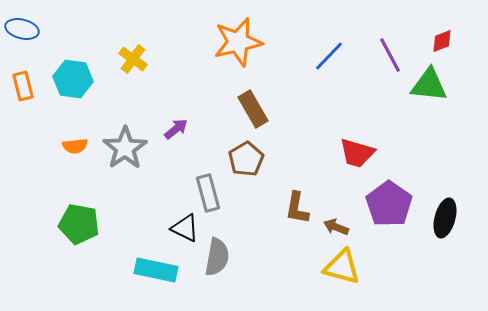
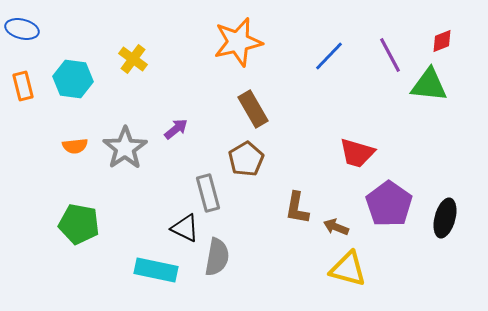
yellow triangle: moved 6 px right, 2 px down
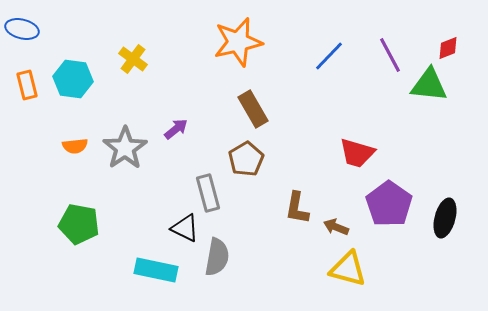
red diamond: moved 6 px right, 7 px down
orange rectangle: moved 4 px right, 1 px up
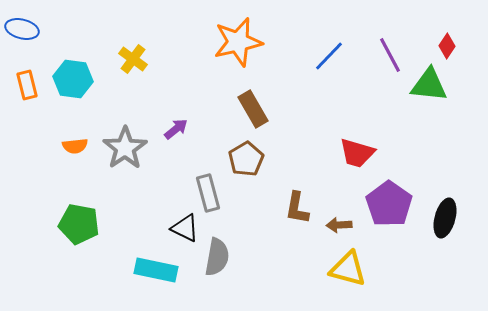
red diamond: moved 1 px left, 2 px up; rotated 35 degrees counterclockwise
brown arrow: moved 3 px right, 2 px up; rotated 25 degrees counterclockwise
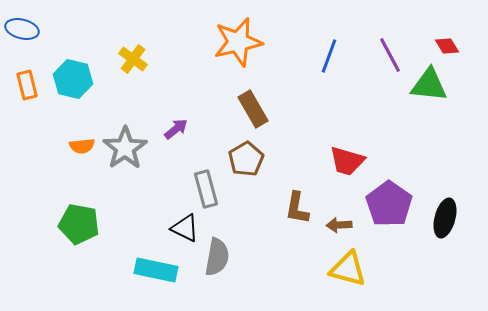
red diamond: rotated 65 degrees counterclockwise
blue line: rotated 24 degrees counterclockwise
cyan hexagon: rotated 6 degrees clockwise
orange semicircle: moved 7 px right
red trapezoid: moved 10 px left, 8 px down
gray rectangle: moved 2 px left, 4 px up
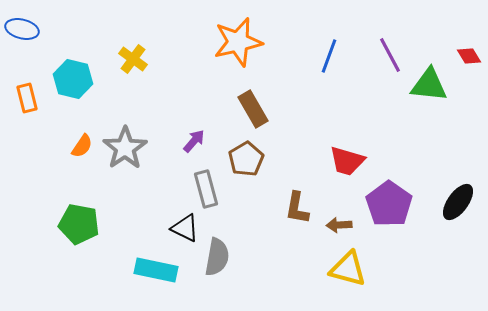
red diamond: moved 22 px right, 10 px down
orange rectangle: moved 13 px down
purple arrow: moved 18 px right, 12 px down; rotated 10 degrees counterclockwise
orange semicircle: rotated 50 degrees counterclockwise
black ellipse: moved 13 px right, 16 px up; rotated 21 degrees clockwise
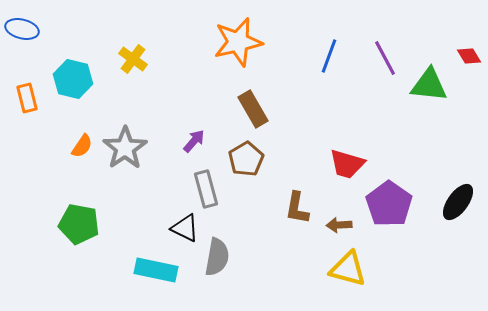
purple line: moved 5 px left, 3 px down
red trapezoid: moved 3 px down
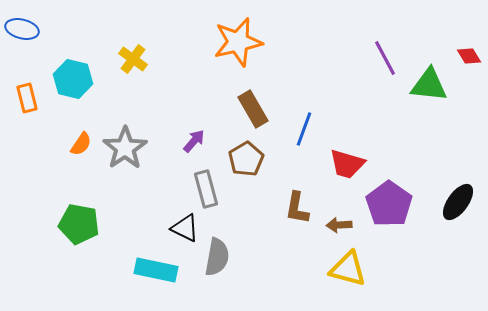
blue line: moved 25 px left, 73 px down
orange semicircle: moved 1 px left, 2 px up
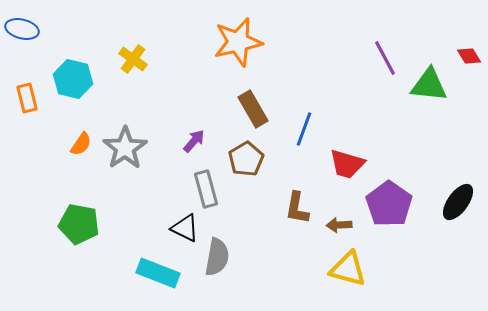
cyan rectangle: moved 2 px right, 3 px down; rotated 9 degrees clockwise
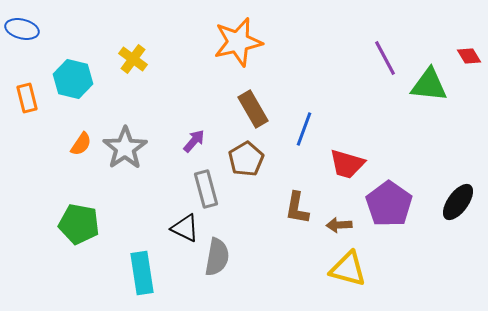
cyan rectangle: moved 16 px left; rotated 60 degrees clockwise
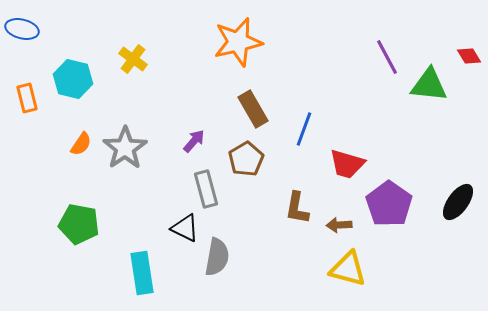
purple line: moved 2 px right, 1 px up
